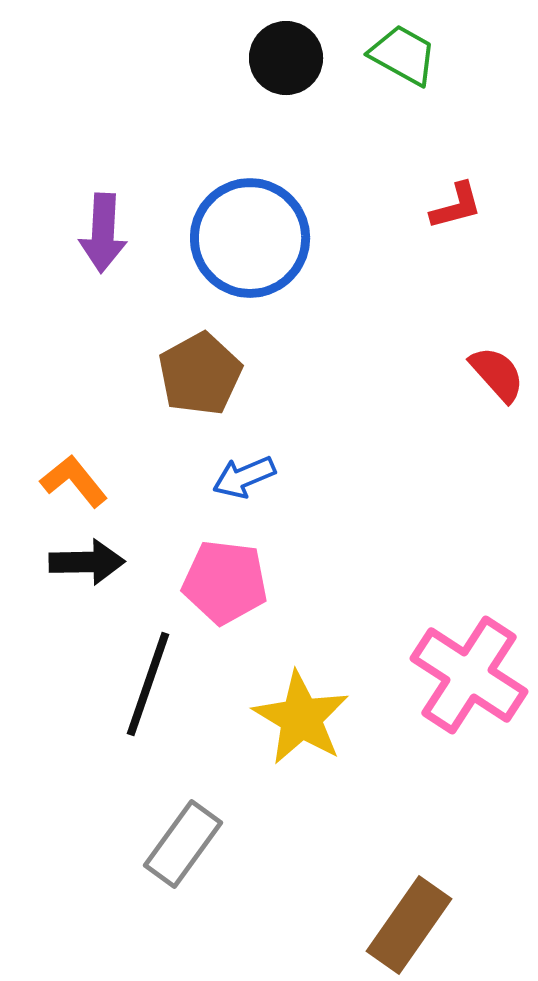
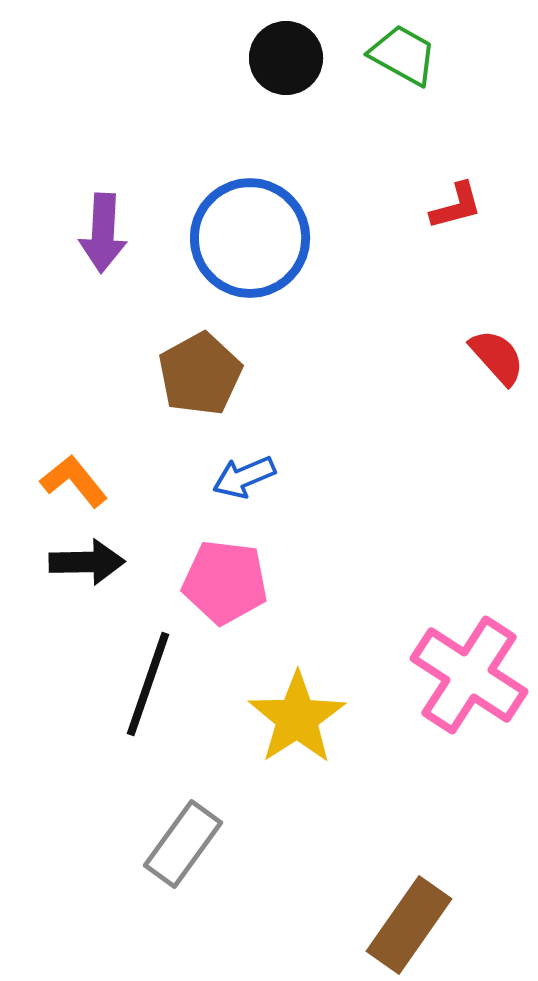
red semicircle: moved 17 px up
yellow star: moved 4 px left; rotated 8 degrees clockwise
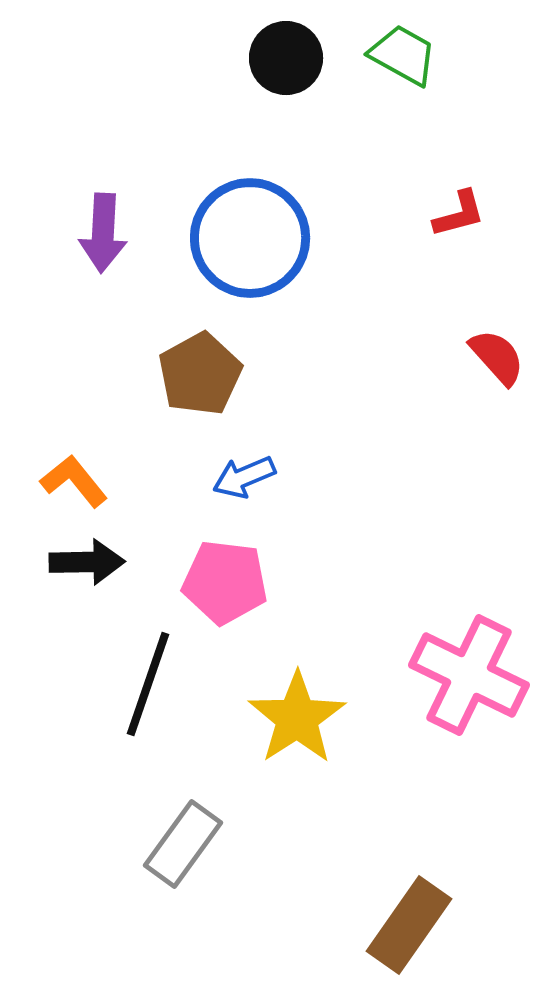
red L-shape: moved 3 px right, 8 px down
pink cross: rotated 7 degrees counterclockwise
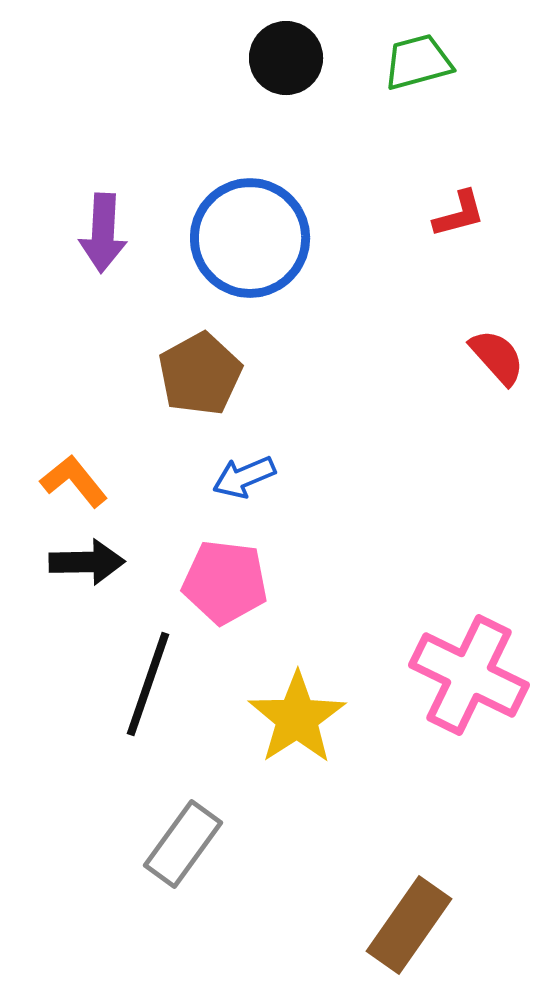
green trapezoid: moved 15 px right, 7 px down; rotated 44 degrees counterclockwise
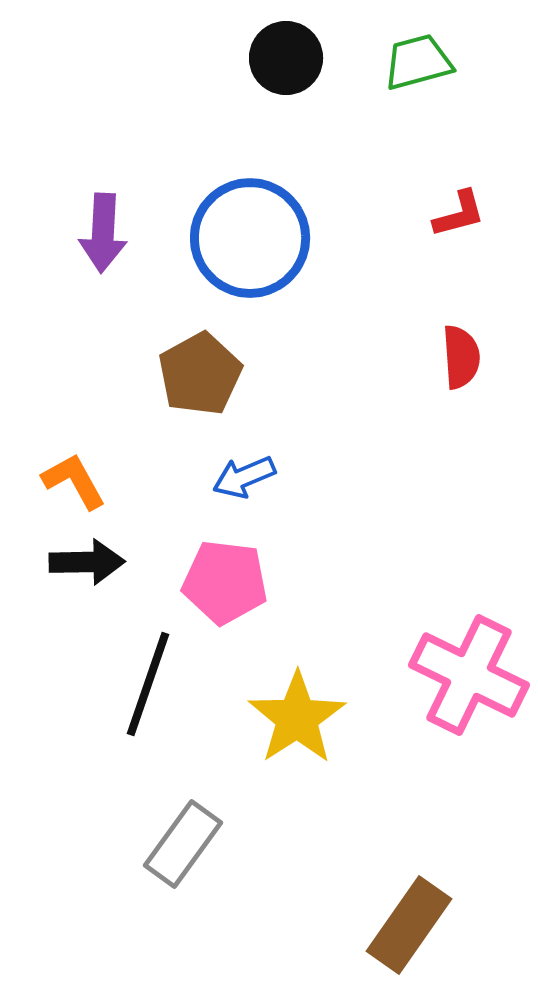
red semicircle: moved 36 px left; rotated 38 degrees clockwise
orange L-shape: rotated 10 degrees clockwise
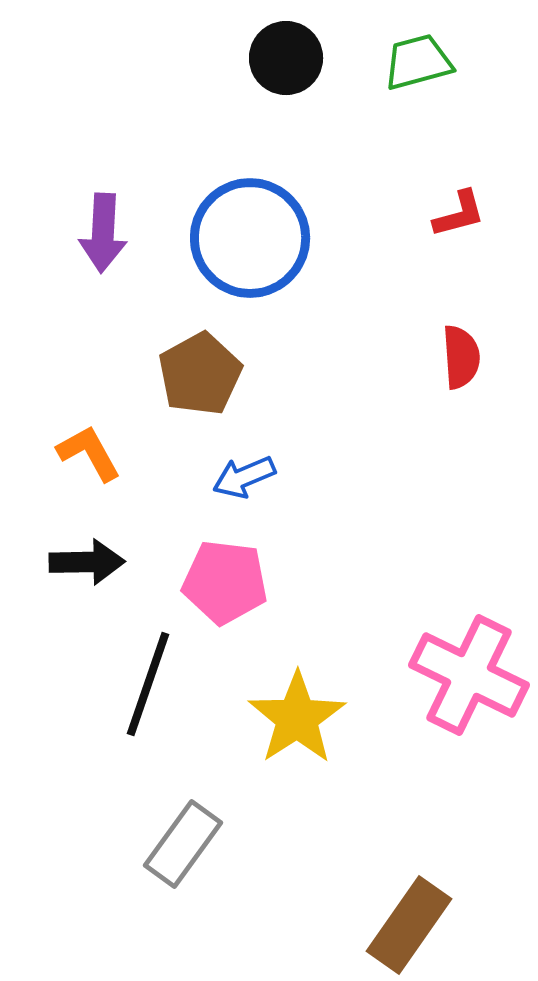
orange L-shape: moved 15 px right, 28 px up
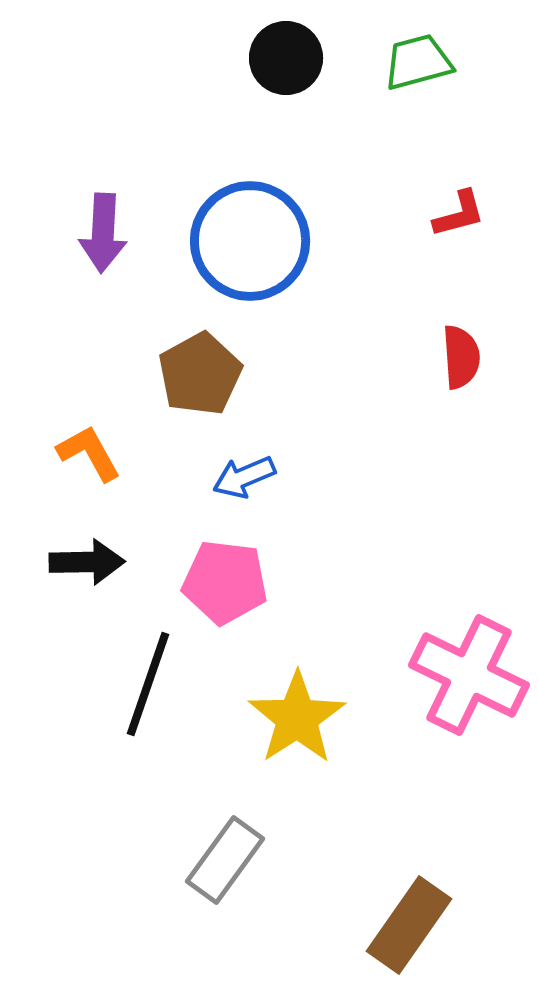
blue circle: moved 3 px down
gray rectangle: moved 42 px right, 16 px down
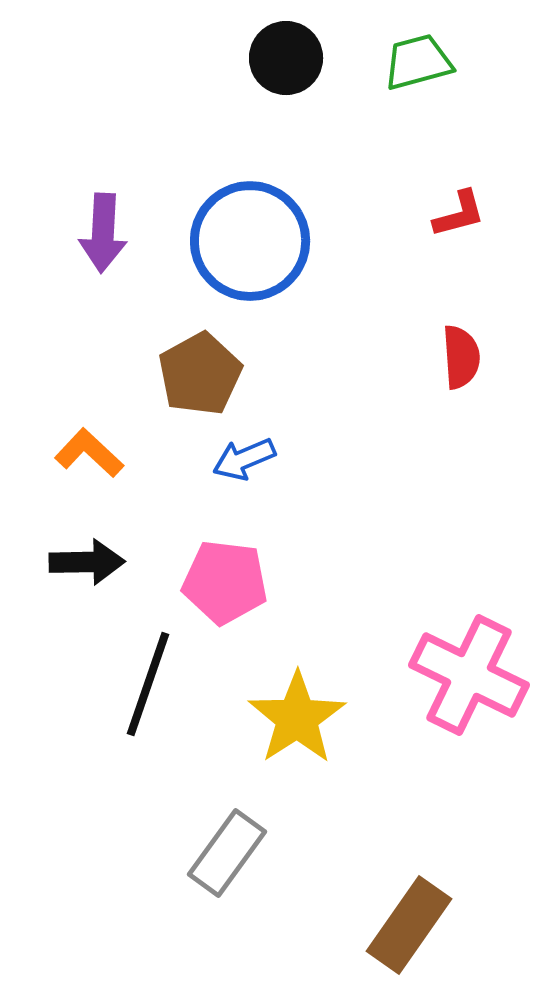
orange L-shape: rotated 18 degrees counterclockwise
blue arrow: moved 18 px up
gray rectangle: moved 2 px right, 7 px up
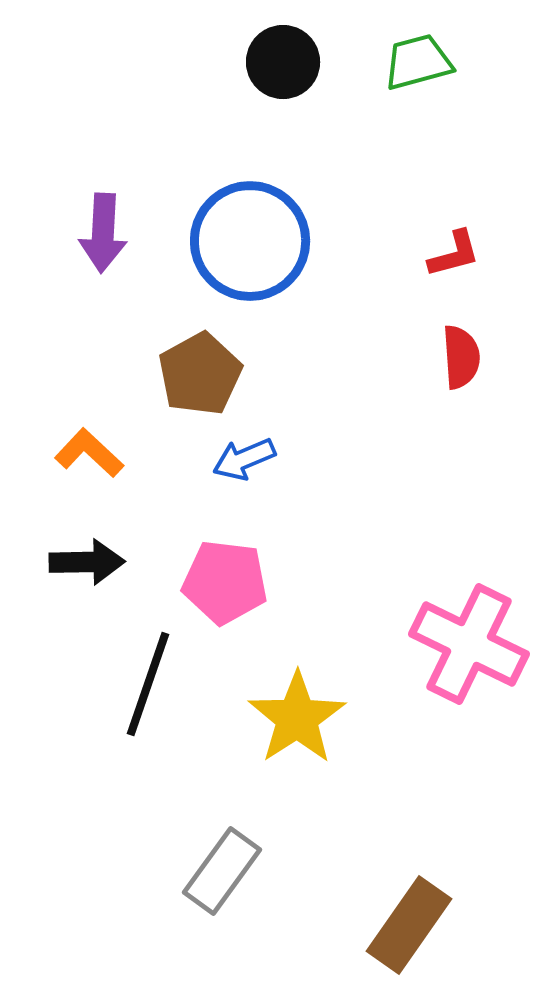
black circle: moved 3 px left, 4 px down
red L-shape: moved 5 px left, 40 px down
pink cross: moved 31 px up
gray rectangle: moved 5 px left, 18 px down
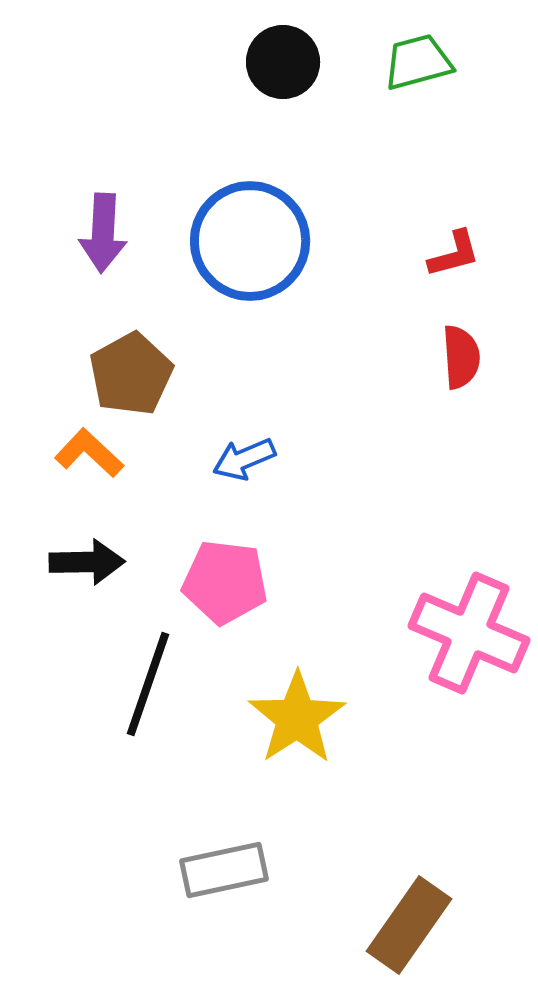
brown pentagon: moved 69 px left
pink cross: moved 11 px up; rotated 3 degrees counterclockwise
gray rectangle: moved 2 px right, 1 px up; rotated 42 degrees clockwise
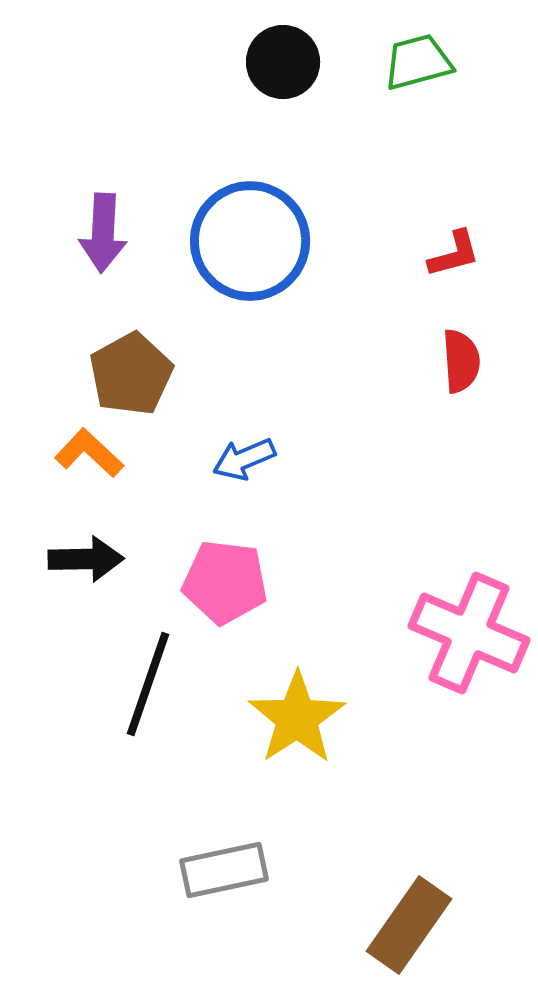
red semicircle: moved 4 px down
black arrow: moved 1 px left, 3 px up
